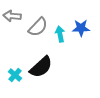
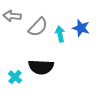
blue star: rotated 18 degrees clockwise
black semicircle: rotated 45 degrees clockwise
cyan cross: moved 2 px down
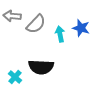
gray semicircle: moved 2 px left, 3 px up
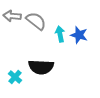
gray semicircle: moved 3 px up; rotated 95 degrees counterclockwise
blue star: moved 2 px left, 7 px down
